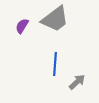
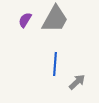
gray trapezoid: rotated 24 degrees counterclockwise
purple semicircle: moved 3 px right, 6 px up
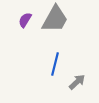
blue line: rotated 10 degrees clockwise
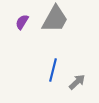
purple semicircle: moved 3 px left, 2 px down
blue line: moved 2 px left, 6 px down
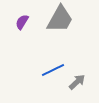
gray trapezoid: moved 5 px right
blue line: rotated 50 degrees clockwise
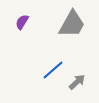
gray trapezoid: moved 12 px right, 5 px down
blue line: rotated 15 degrees counterclockwise
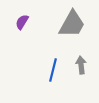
blue line: rotated 35 degrees counterclockwise
gray arrow: moved 4 px right, 17 px up; rotated 54 degrees counterclockwise
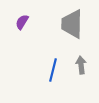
gray trapezoid: rotated 152 degrees clockwise
